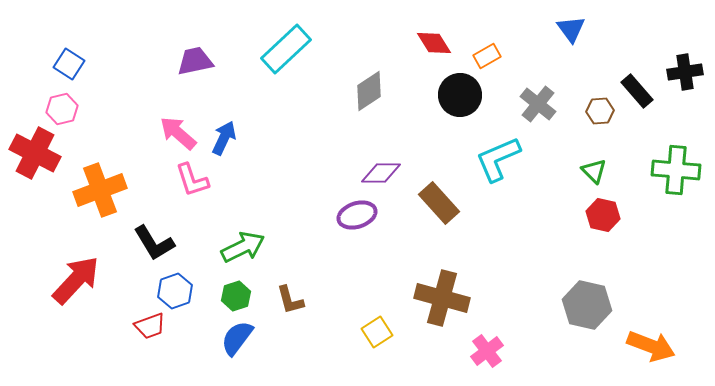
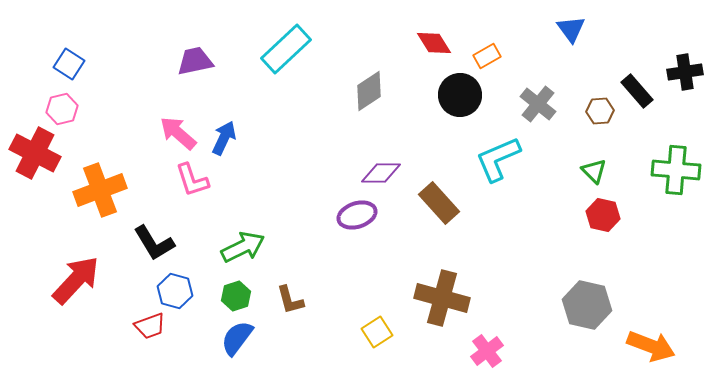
blue hexagon: rotated 24 degrees counterclockwise
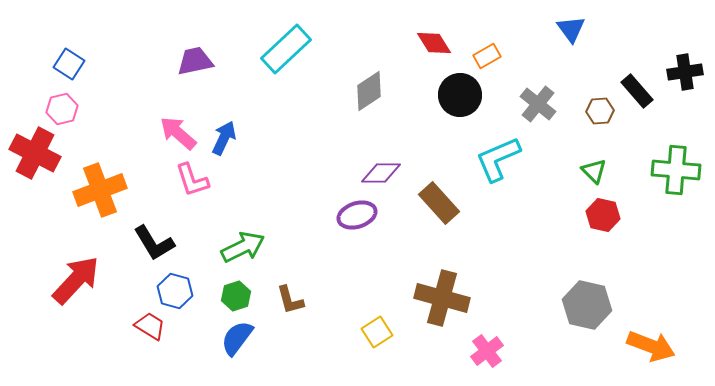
red trapezoid: rotated 128 degrees counterclockwise
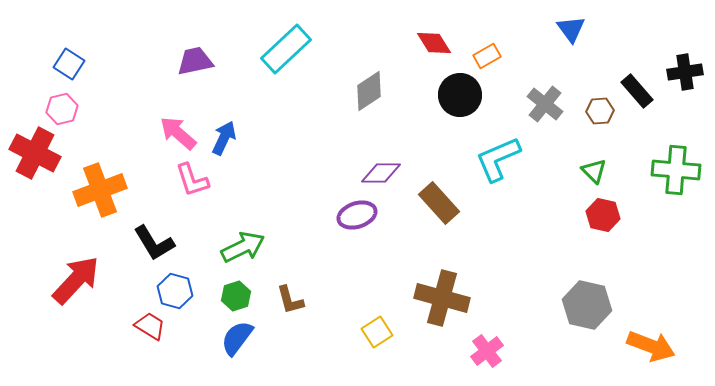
gray cross: moved 7 px right
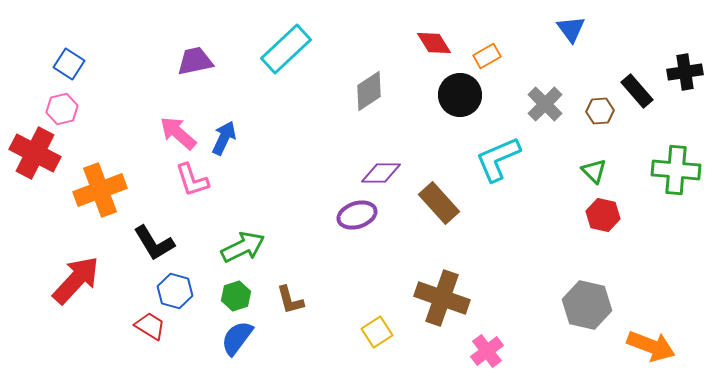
gray cross: rotated 6 degrees clockwise
brown cross: rotated 4 degrees clockwise
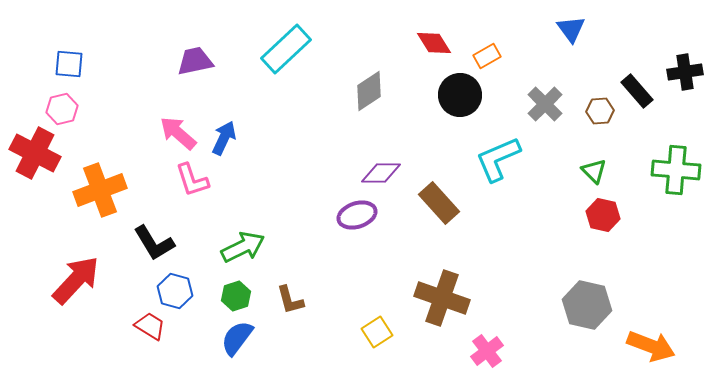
blue square: rotated 28 degrees counterclockwise
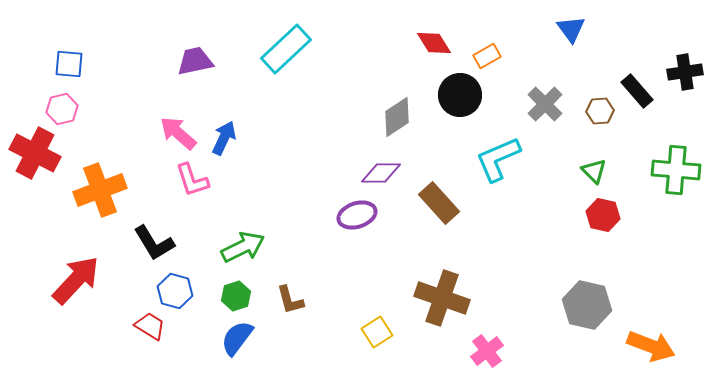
gray diamond: moved 28 px right, 26 px down
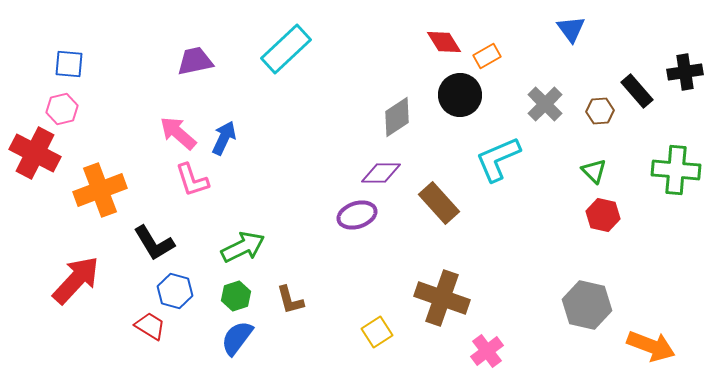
red diamond: moved 10 px right, 1 px up
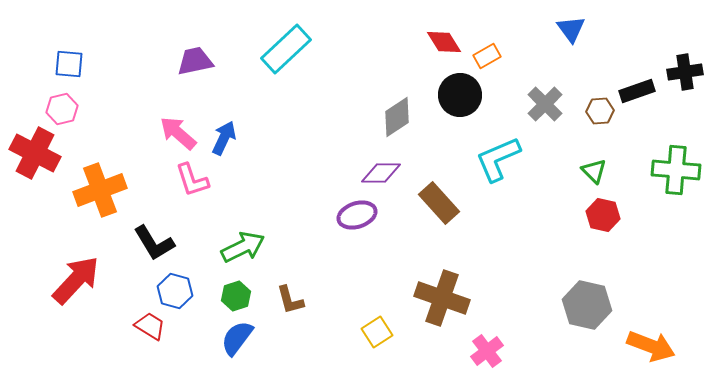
black rectangle: rotated 68 degrees counterclockwise
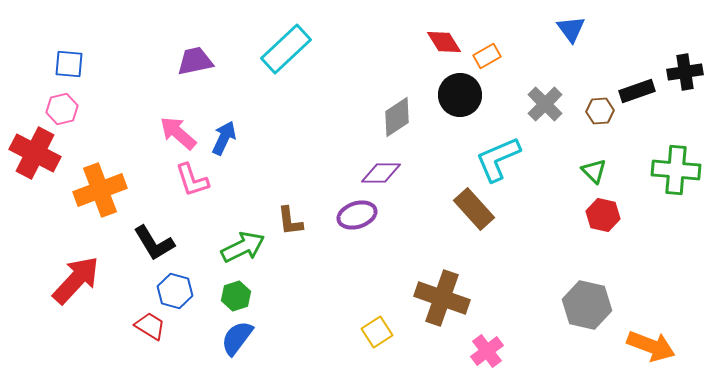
brown rectangle: moved 35 px right, 6 px down
brown L-shape: moved 79 px up; rotated 8 degrees clockwise
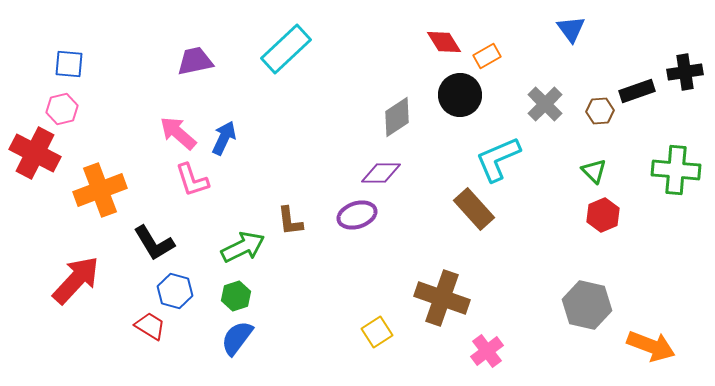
red hexagon: rotated 24 degrees clockwise
